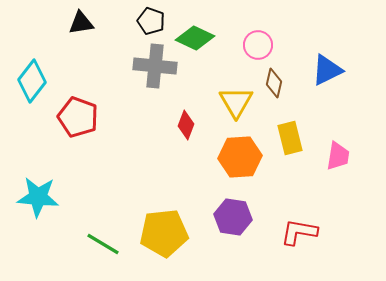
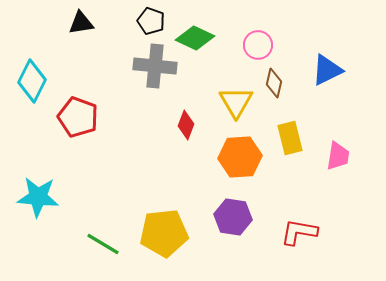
cyan diamond: rotated 12 degrees counterclockwise
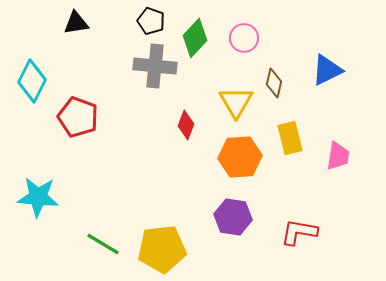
black triangle: moved 5 px left
green diamond: rotated 72 degrees counterclockwise
pink circle: moved 14 px left, 7 px up
yellow pentagon: moved 2 px left, 16 px down
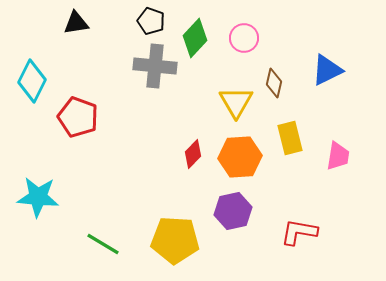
red diamond: moved 7 px right, 29 px down; rotated 24 degrees clockwise
purple hexagon: moved 6 px up; rotated 21 degrees counterclockwise
yellow pentagon: moved 13 px right, 9 px up; rotated 9 degrees clockwise
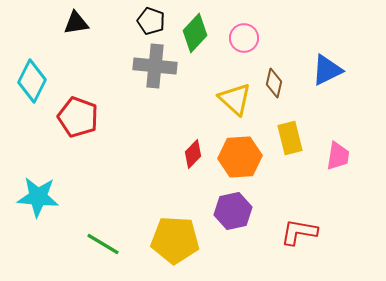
green diamond: moved 5 px up
yellow triangle: moved 1 px left, 3 px up; rotated 18 degrees counterclockwise
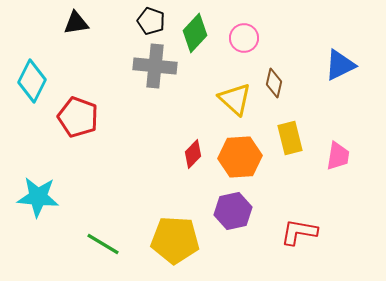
blue triangle: moved 13 px right, 5 px up
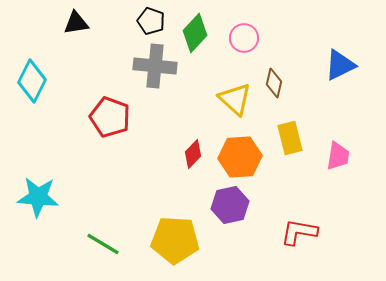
red pentagon: moved 32 px right
purple hexagon: moved 3 px left, 6 px up
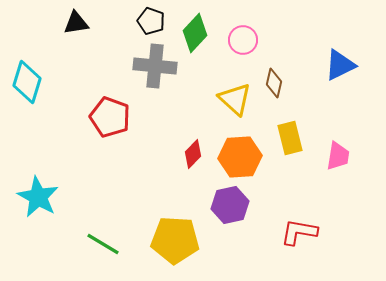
pink circle: moved 1 px left, 2 px down
cyan diamond: moved 5 px left, 1 px down; rotated 9 degrees counterclockwise
cyan star: rotated 24 degrees clockwise
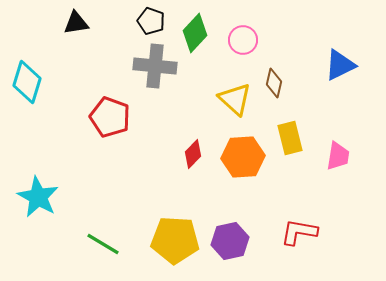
orange hexagon: moved 3 px right
purple hexagon: moved 36 px down
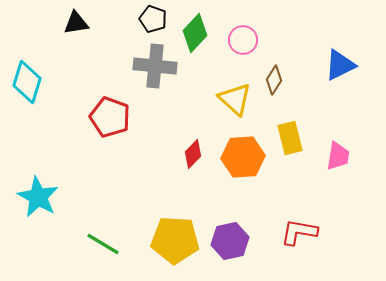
black pentagon: moved 2 px right, 2 px up
brown diamond: moved 3 px up; rotated 20 degrees clockwise
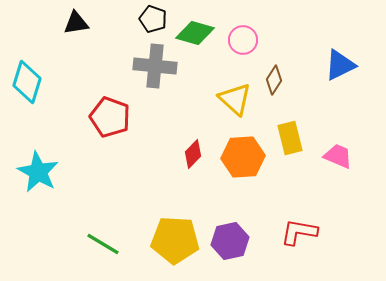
green diamond: rotated 63 degrees clockwise
pink trapezoid: rotated 76 degrees counterclockwise
cyan star: moved 25 px up
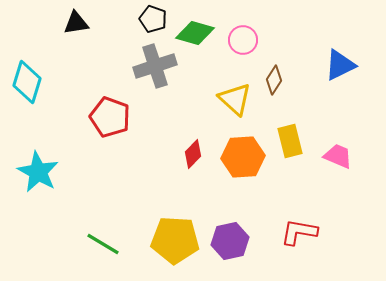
gray cross: rotated 24 degrees counterclockwise
yellow rectangle: moved 3 px down
